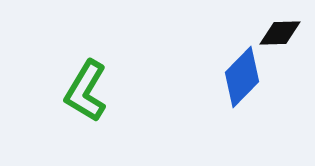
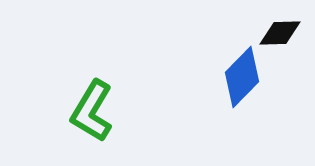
green L-shape: moved 6 px right, 20 px down
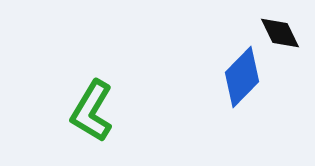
black diamond: rotated 66 degrees clockwise
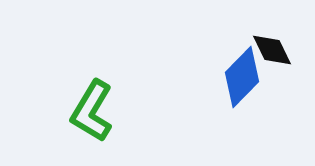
black diamond: moved 8 px left, 17 px down
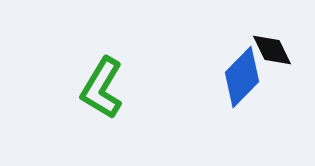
green L-shape: moved 10 px right, 23 px up
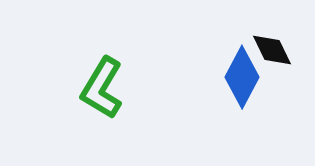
blue diamond: rotated 16 degrees counterclockwise
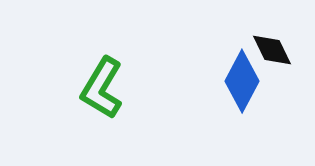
blue diamond: moved 4 px down
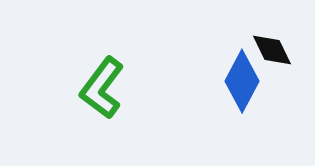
green L-shape: rotated 6 degrees clockwise
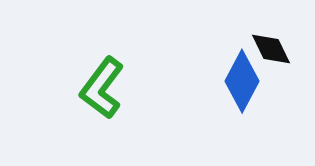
black diamond: moved 1 px left, 1 px up
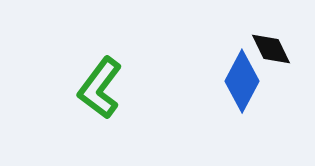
green L-shape: moved 2 px left
